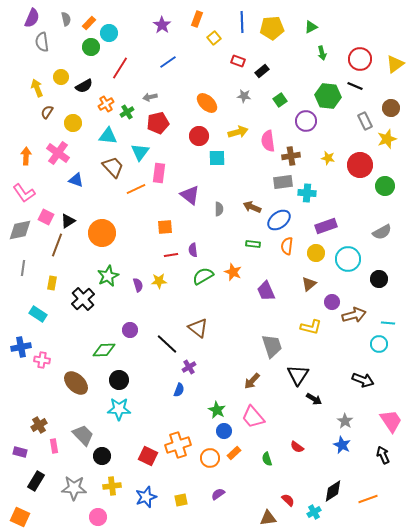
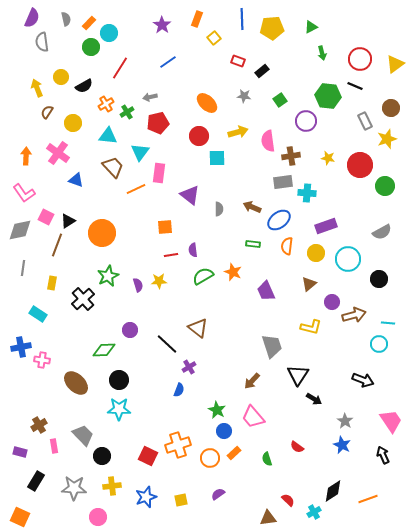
blue line at (242, 22): moved 3 px up
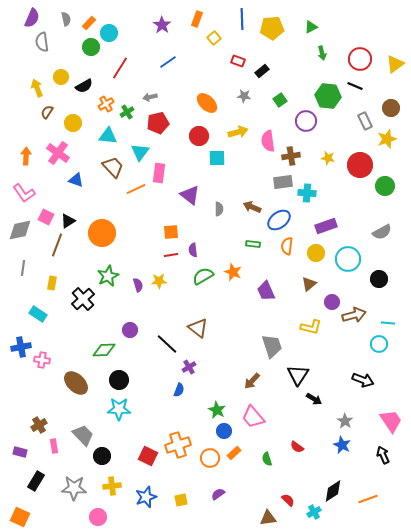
orange square at (165, 227): moved 6 px right, 5 px down
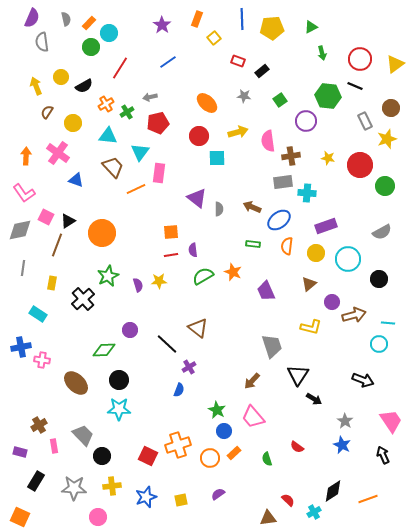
yellow arrow at (37, 88): moved 1 px left, 2 px up
purple triangle at (190, 195): moved 7 px right, 3 px down
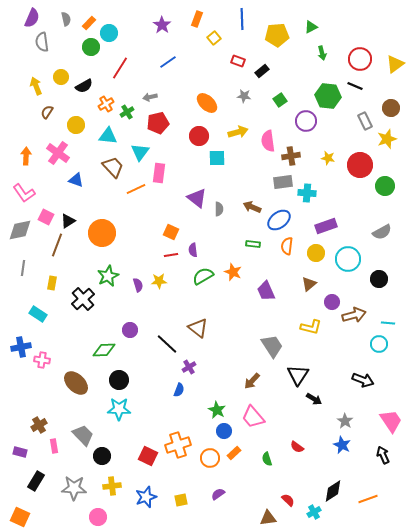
yellow pentagon at (272, 28): moved 5 px right, 7 px down
yellow circle at (73, 123): moved 3 px right, 2 px down
orange square at (171, 232): rotated 28 degrees clockwise
gray trapezoid at (272, 346): rotated 15 degrees counterclockwise
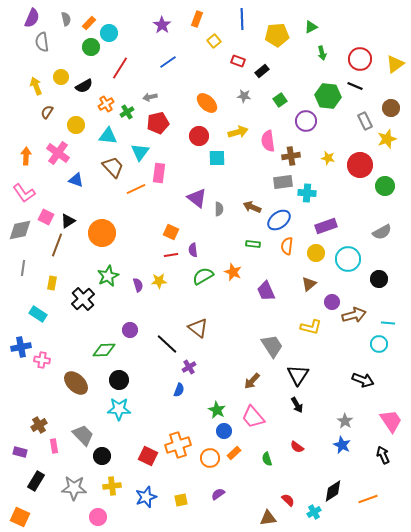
yellow square at (214, 38): moved 3 px down
black arrow at (314, 399): moved 17 px left, 6 px down; rotated 28 degrees clockwise
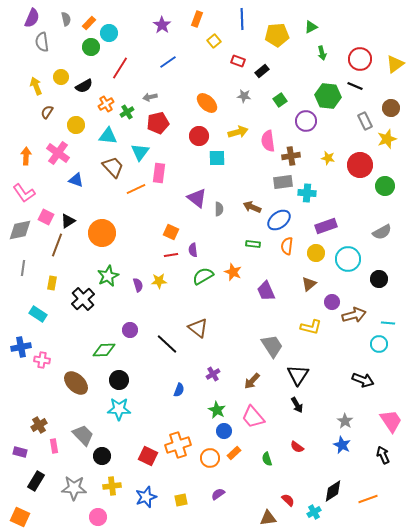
purple cross at (189, 367): moved 24 px right, 7 px down
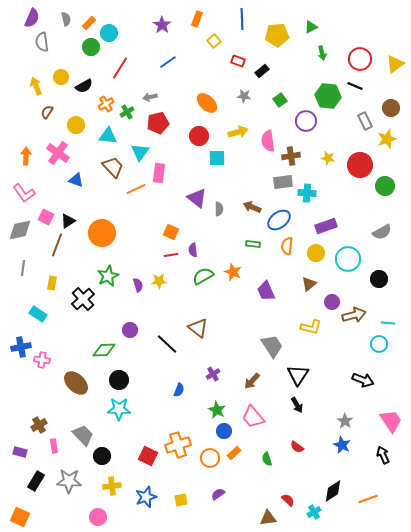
gray star at (74, 488): moved 5 px left, 7 px up
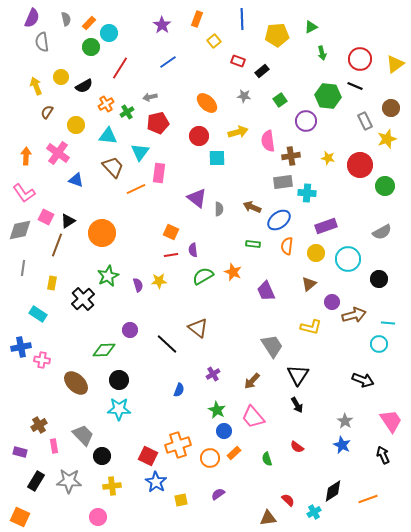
blue star at (146, 497): moved 10 px right, 15 px up; rotated 20 degrees counterclockwise
